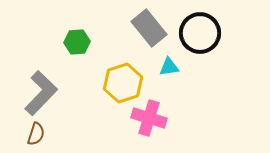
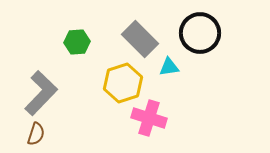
gray rectangle: moved 9 px left, 11 px down; rotated 6 degrees counterclockwise
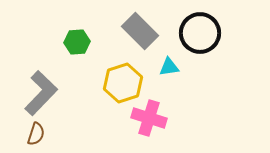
gray rectangle: moved 8 px up
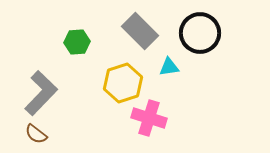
brown semicircle: rotated 110 degrees clockwise
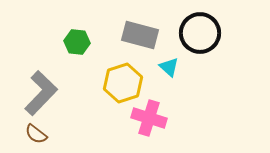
gray rectangle: moved 4 px down; rotated 30 degrees counterclockwise
green hexagon: rotated 10 degrees clockwise
cyan triangle: rotated 50 degrees clockwise
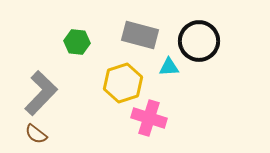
black circle: moved 1 px left, 8 px down
cyan triangle: rotated 45 degrees counterclockwise
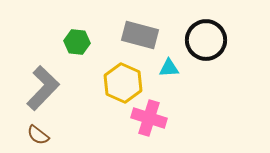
black circle: moved 7 px right, 1 px up
cyan triangle: moved 1 px down
yellow hexagon: rotated 18 degrees counterclockwise
gray L-shape: moved 2 px right, 5 px up
brown semicircle: moved 2 px right, 1 px down
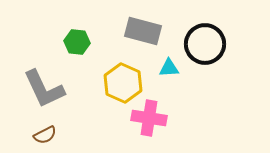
gray rectangle: moved 3 px right, 4 px up
black circle: moved 1 px left, 4 px down
gray L-shape: moved 1 px right, 1 px down; rotated 111 degrees clockwise
pink cross: rotated 8 degrees counterclockwise
brown semicircle: moved 7 px right; rotated 65 degrees counterclockwise
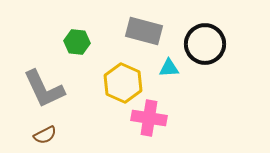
gray rectangle: moved 1 px right
